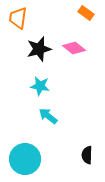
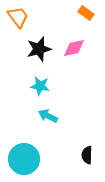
orange trapezoid: moved 1 px up; rotated 135 degrees clockwise
pink diamond: rotated 50 degrees counterclockwise
cyan arrow: rotated 12 degrees counterclockwise
cyan circle: moved 1 px left
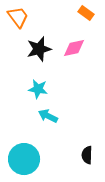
cyan star: moved 2 px left, 3 px down
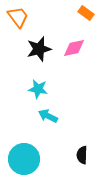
black semicircle: moved 5 px left
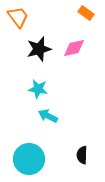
cyan circle: moved 5 px right
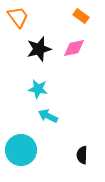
orange rectangle: moved 5 px left, 3 px down
cyan circle: moved 8 px left, 9 px up
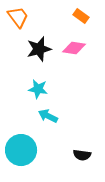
pink diamond: rotated 20 degrees clockwise
black semicircle: rotated 84 degrees counterclockwise
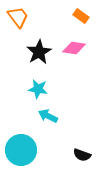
black star: moved 3 px down; rotated 15 degrees counterclockwise
black semicircle: rotated 12 degrees clockwise
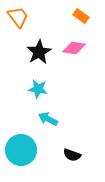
cyan arrow: moved 3 px down
black semicircle: moved 10 px left
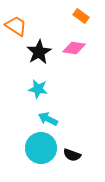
orange trapezoid: moved 2 px left, 9 px down; rotated 20 degrees counterclockwise
cyan circle: moved 20 px right, 2 px up
